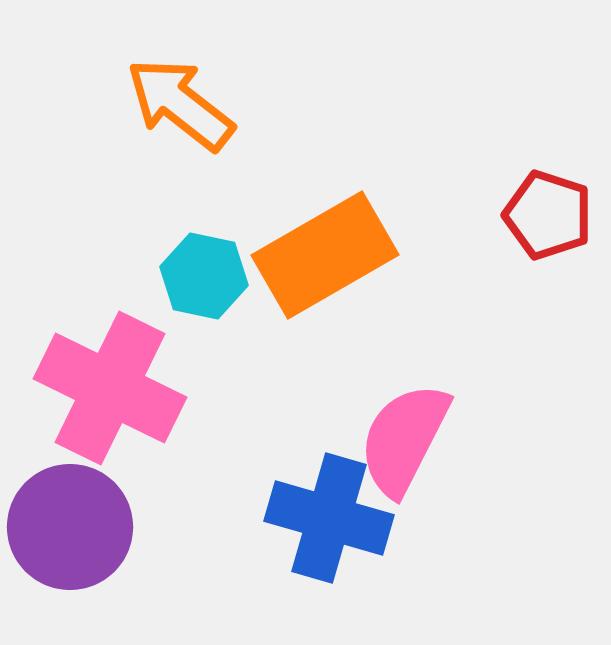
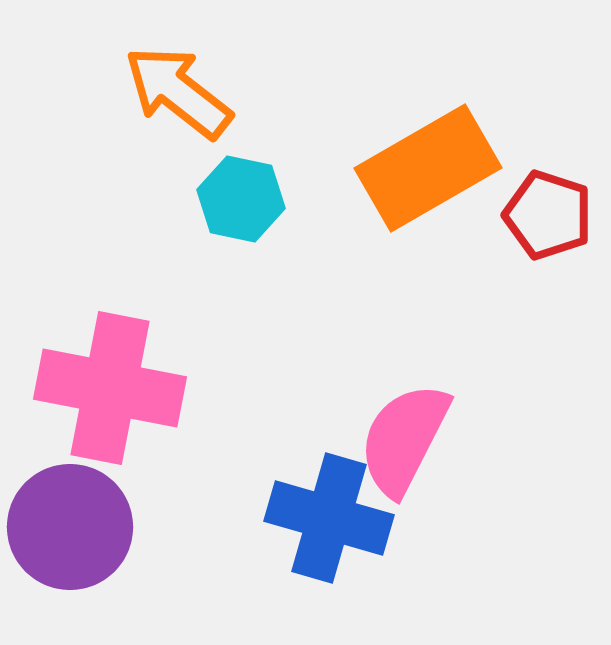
orange arrow: moved 2 px left, 12 px up
orange rectangle: moved 103 px right, 87 px up
cyan hexagon: moved 37 px right, 77 px up
pink cross: rotated 15 degrees counterclockwise
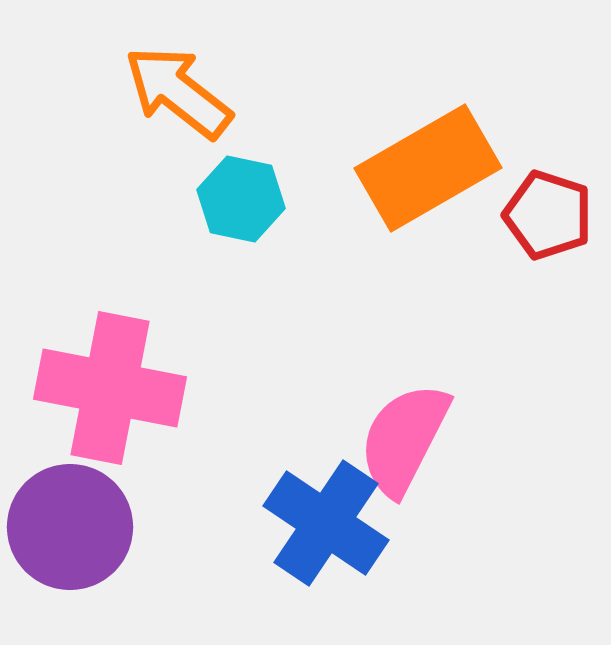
blue cross: moved 3 px left, 5 px down; rotated 18 degrees clockwise
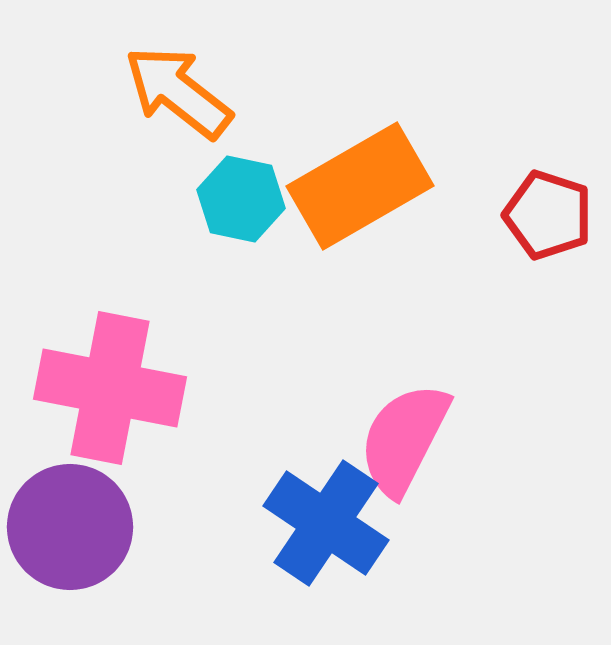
orange rectangle: moved 68 px left, 18 px down
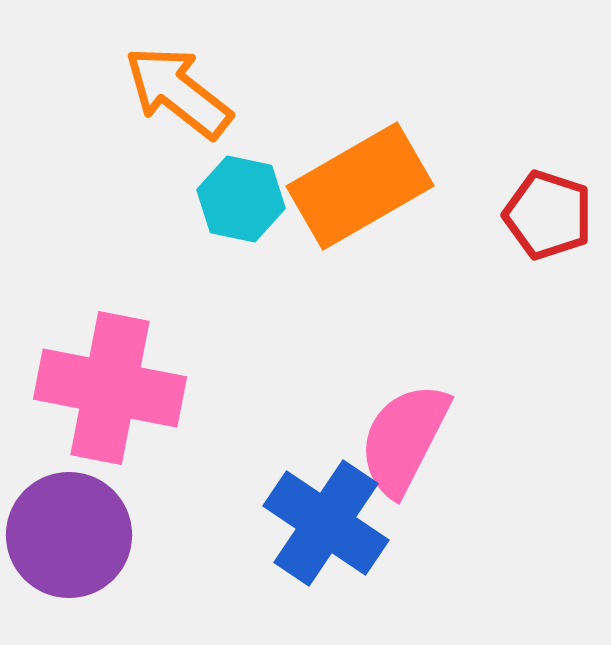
purple circle: moved 1 px left, 8 px down
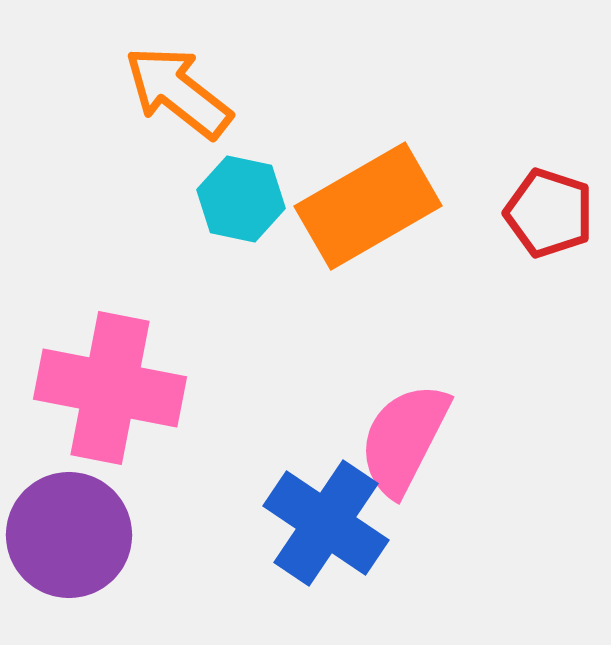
orange rectangle: moved 8 px right, 20 px down
red pentagon: moved 1 px right, 2 px up
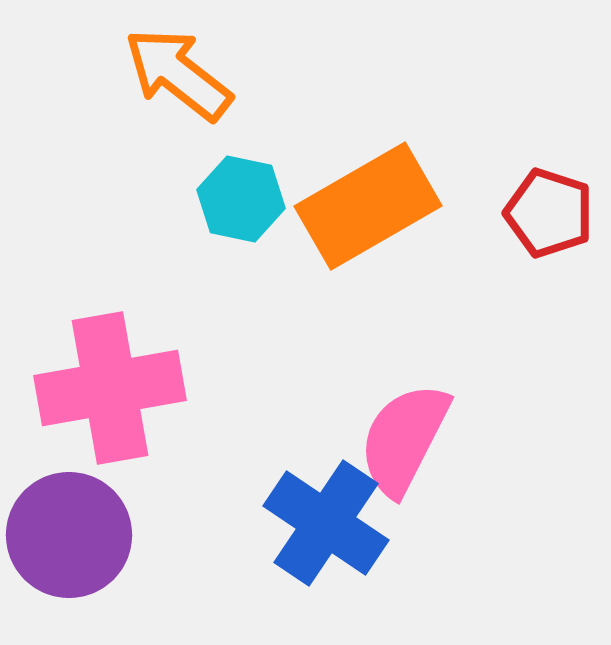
orange arrow: moved 18 px up
pink cross: rotated 21 degrees counterclockwise
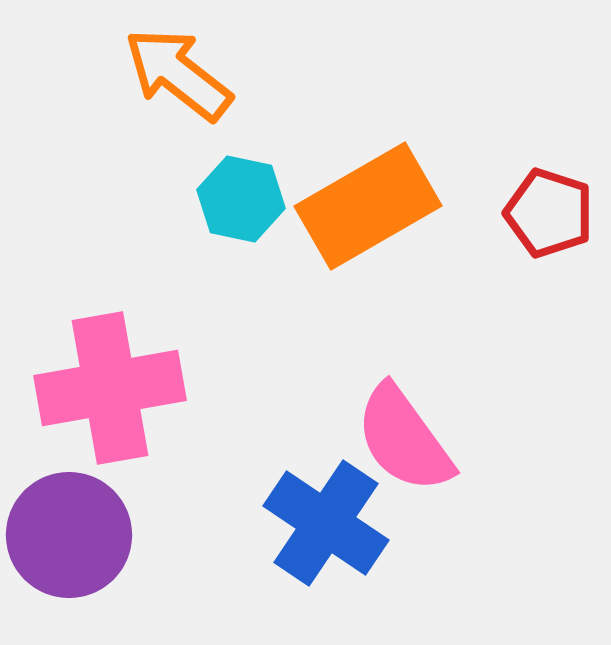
pink semicircle: rotated 63 degrees counterclockwise
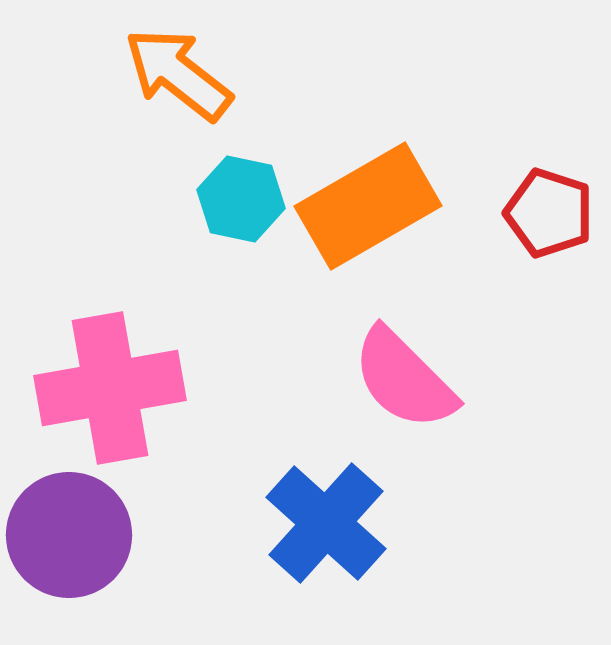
pink semicircle: moved 60 px up; rotated 9 degrees counterclockwise
blue cross: rotated 8 degrees clockwise
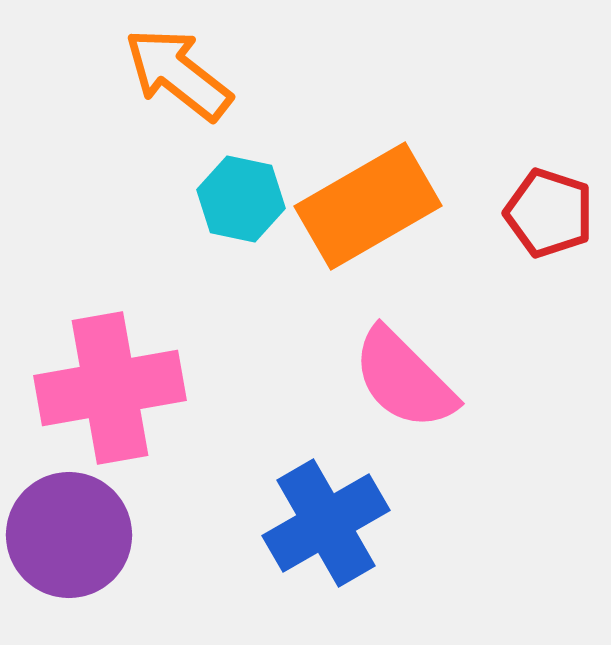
blue cross: rotated 18 degrees clockwise
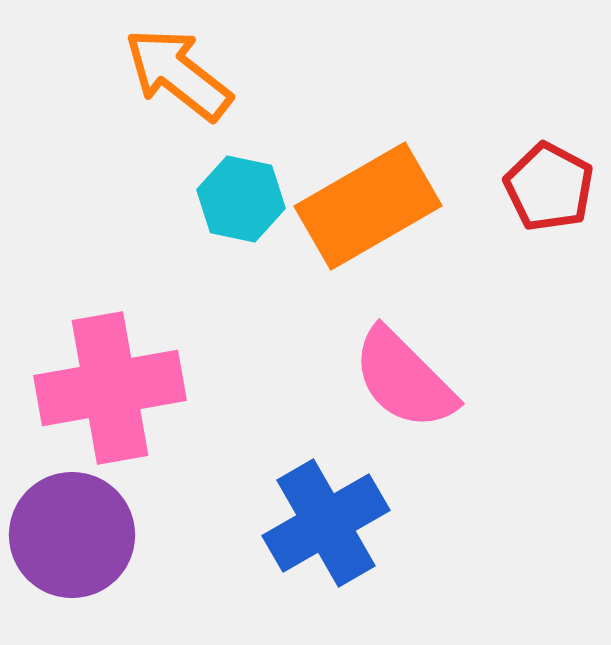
red pentagon: moved 26 px up; rotated 10 degrees clockwise
purple circle: moved 3 px right
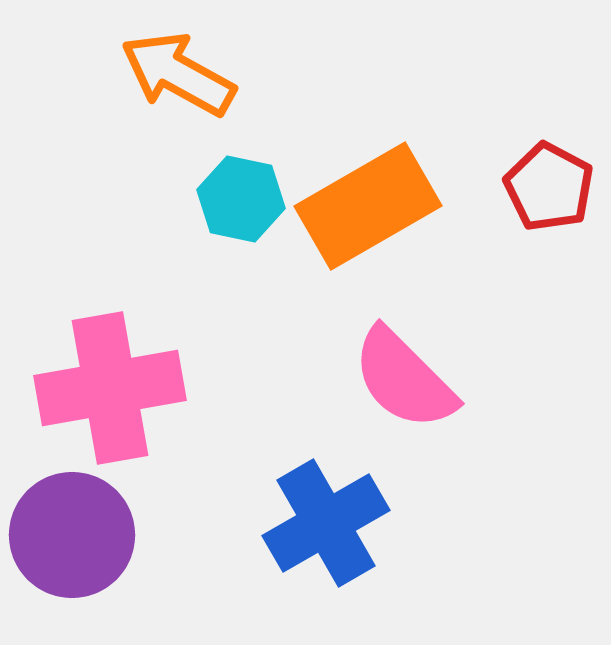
orange arrow: rotated 9 degrees counterclockwise
